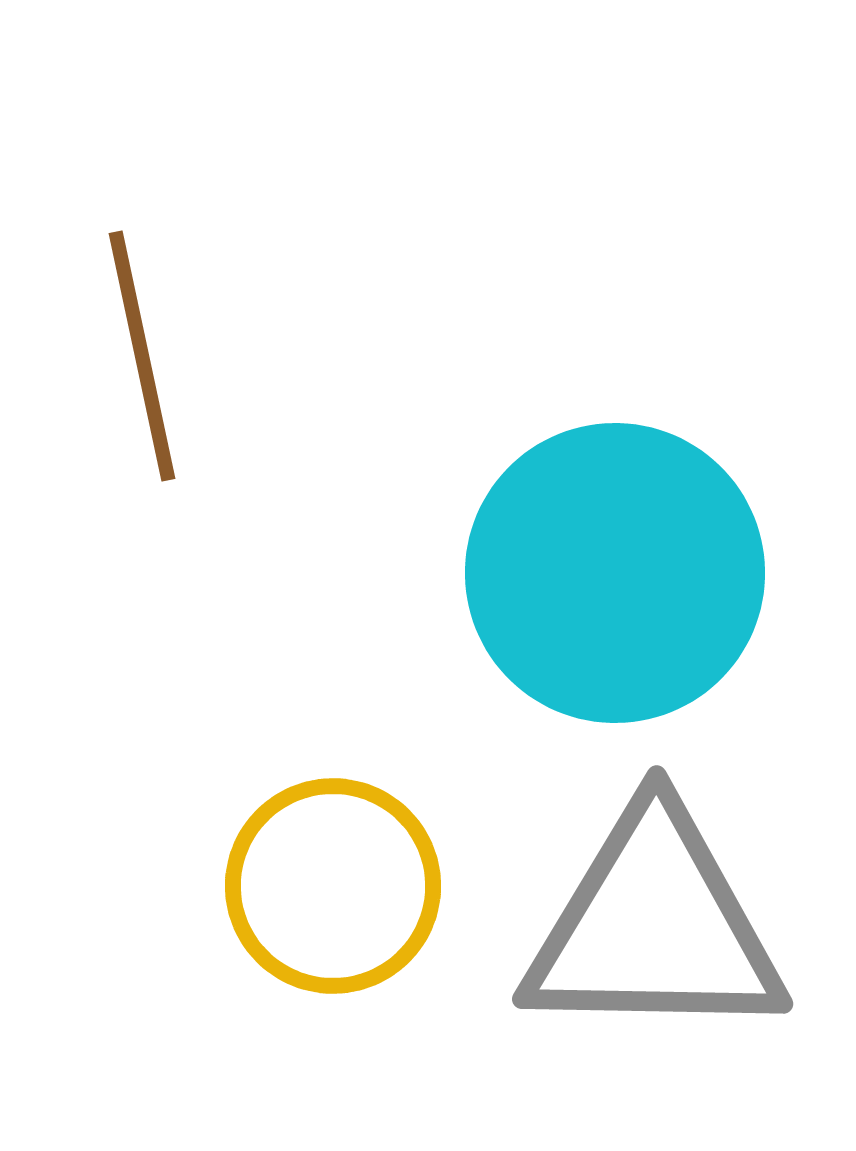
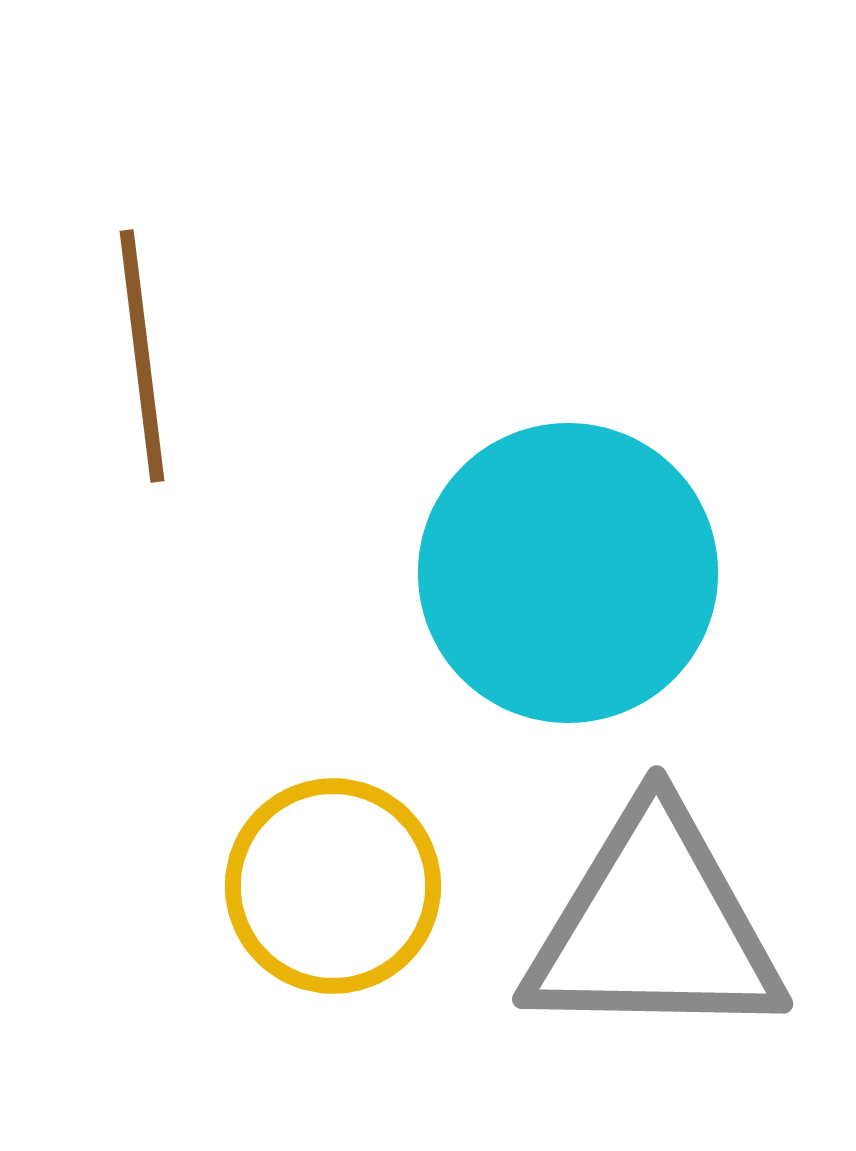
brown line: rotated 5 degrees clockwise
cyan circle: moved 47 px left
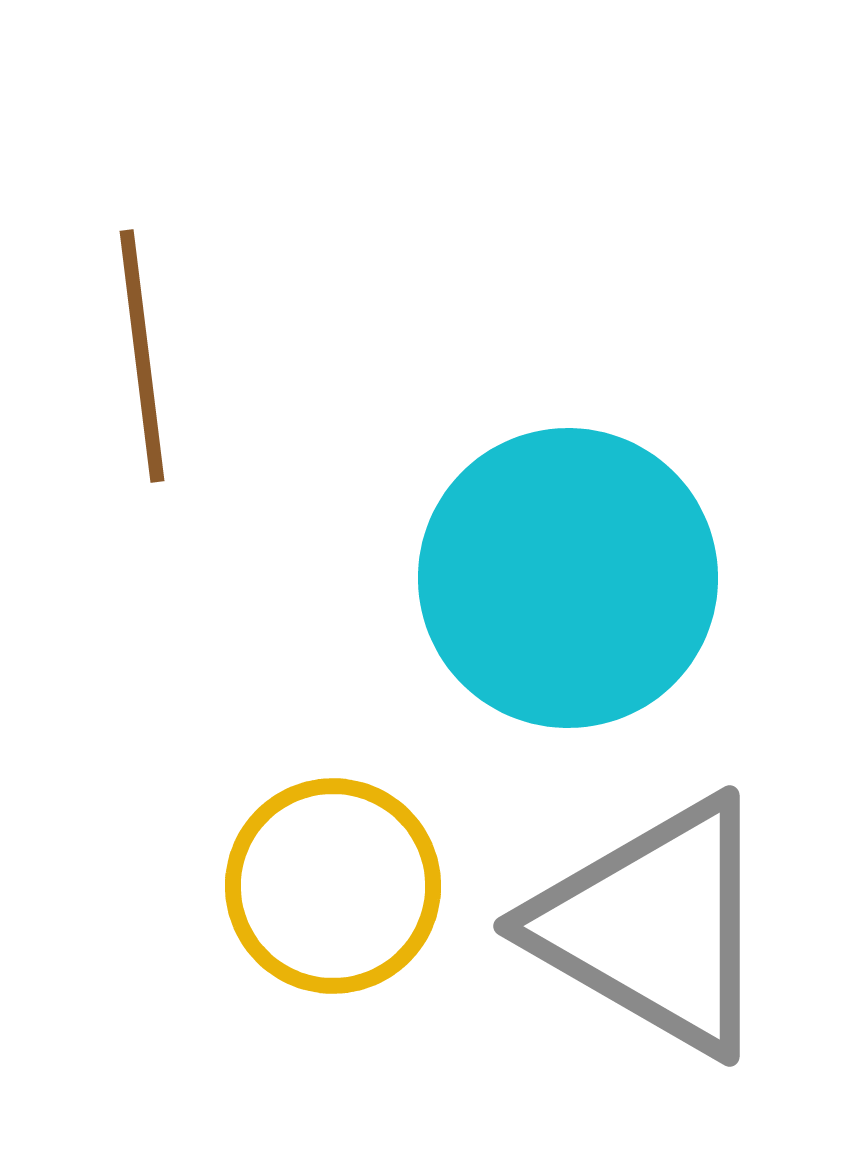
cyan circle: moved 5 px down
gray triangle: rotated 29 degrees clockwise
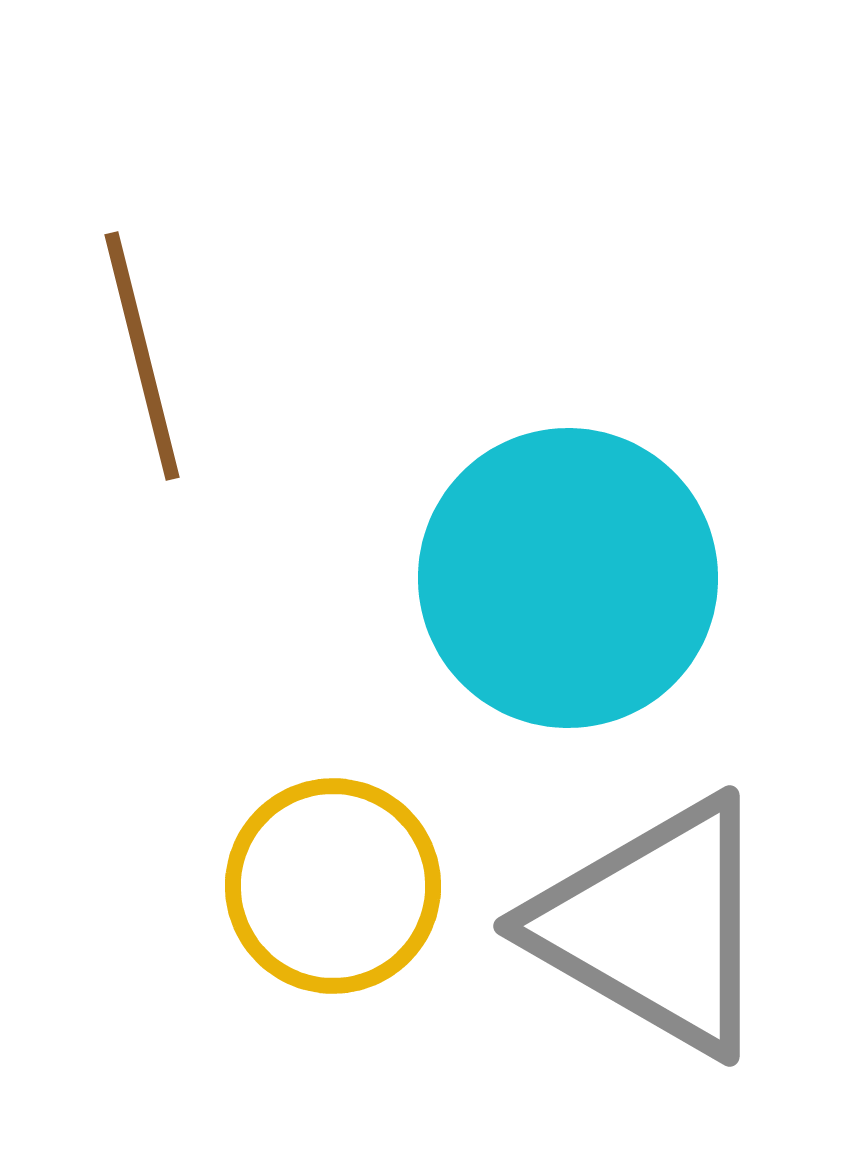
brown line: rotated 7 degrees counterclockwise
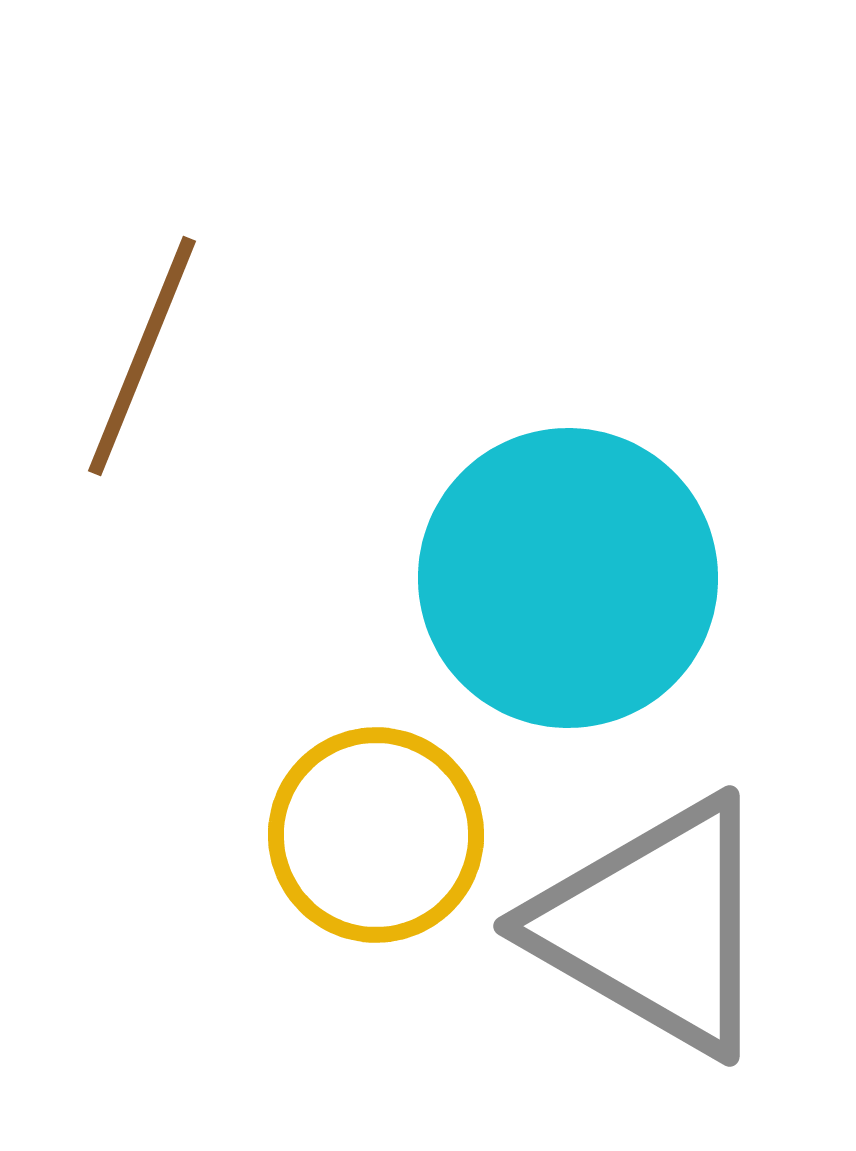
brown line: rotated 36 degrees clockwise
yellow circle: moved 43 px right, 51 px up
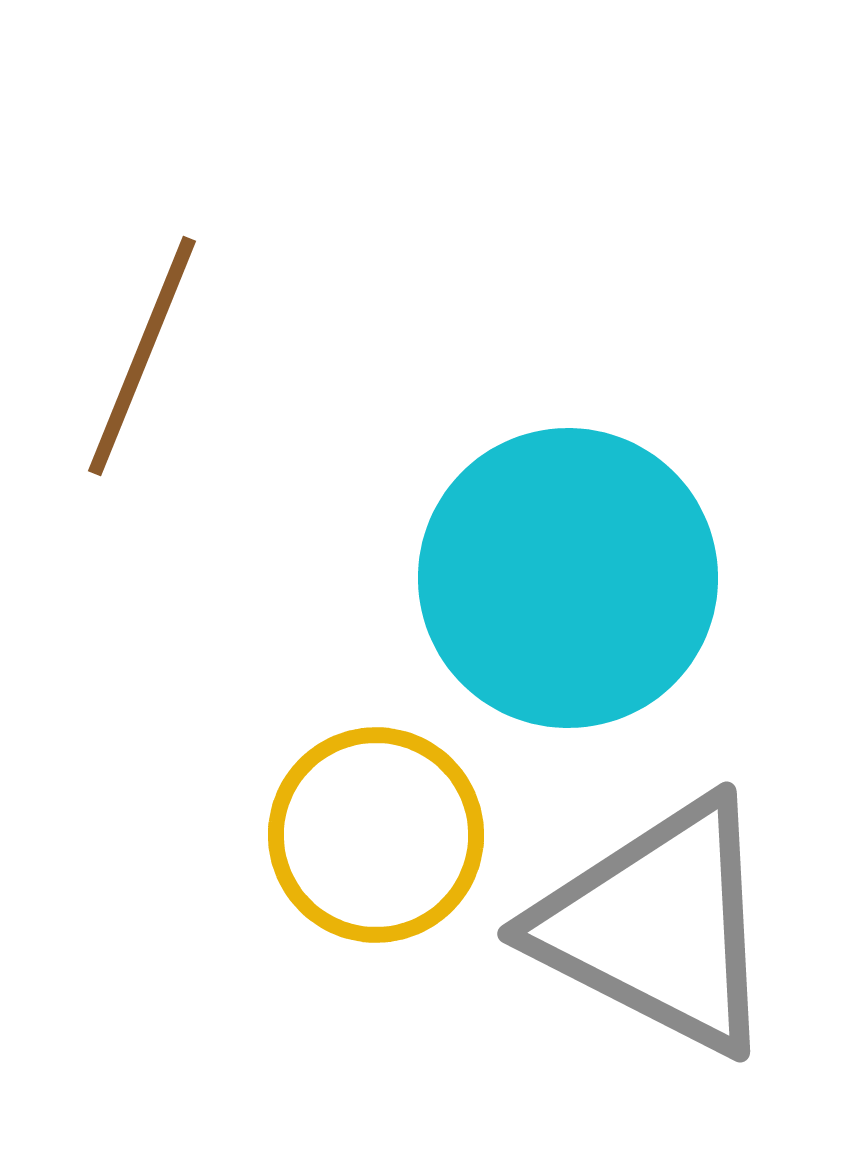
gray triangle: moved 4 px right; rotated 3 degrees counterclockwise
